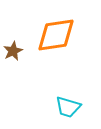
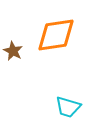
brown star: rotated 18 degrees counterclockwise
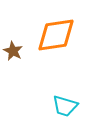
cyan trapezoid: moved 3 px left, 1 px up
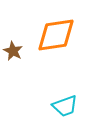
cyan trapezoid: rotated 36 degrees counterclockwise
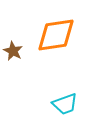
cyan trapezoid: moved 2 px up
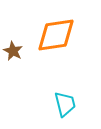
cyan trapezoid: rotated 84 degrees counterclockwise
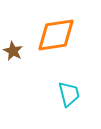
cyan trapezoid: moved 4 px right, 10 px up
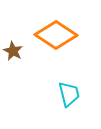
orange diamond: rotated 42 degrees clockwise
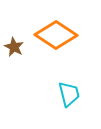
brown star: moved 1 px right, 4 px up
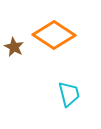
orange diamond: moved 2 px left
